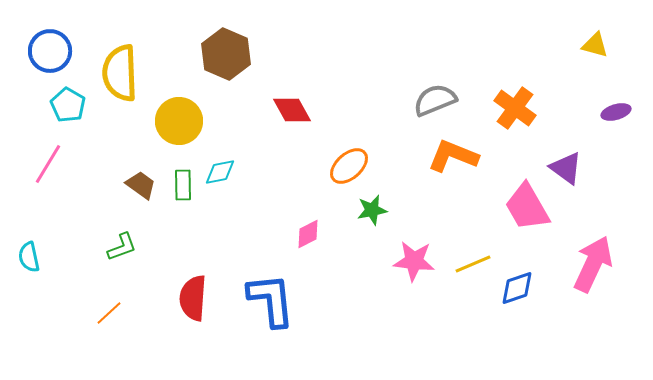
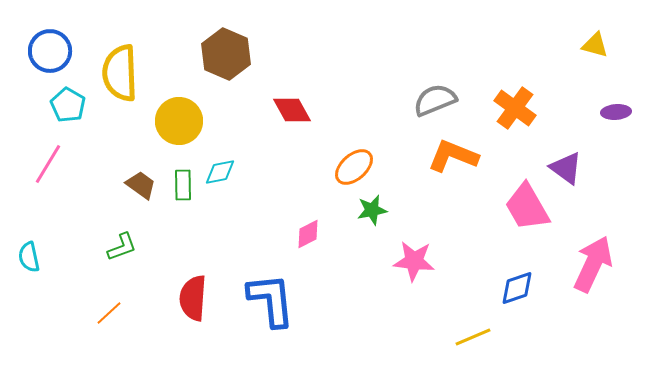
purple ellipse: rotated 12 degrees clockwise
orange ellipse: moved 5 px right, 1 px down
yellow line: moved 73 px down
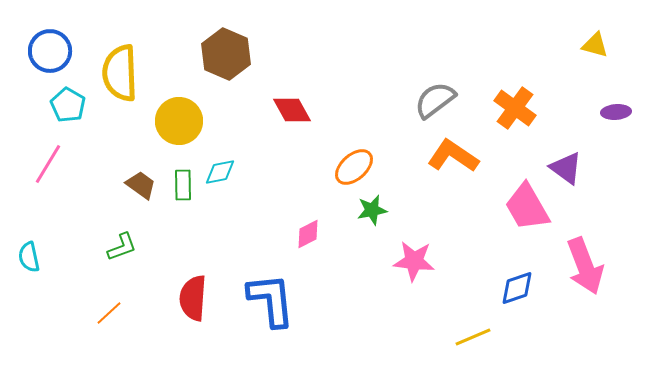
gray semicircle: rotated 15 degrees counterclockwise
orange L-shape: rotated 12 degrees clockwise
pink arrow: moved 8 px left, 2 px down; rotated 134 degrees clockwise
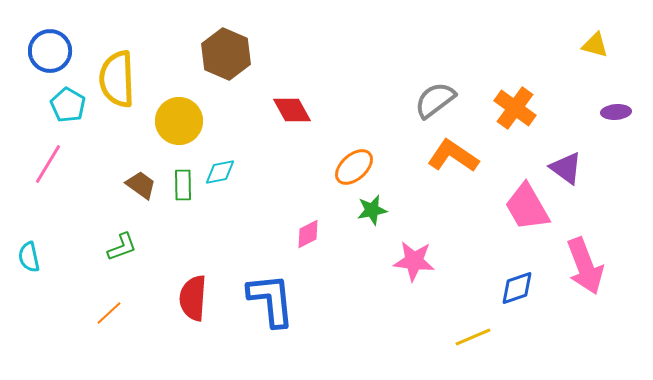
yellow semicircle: moved 3 px left, 6 px down
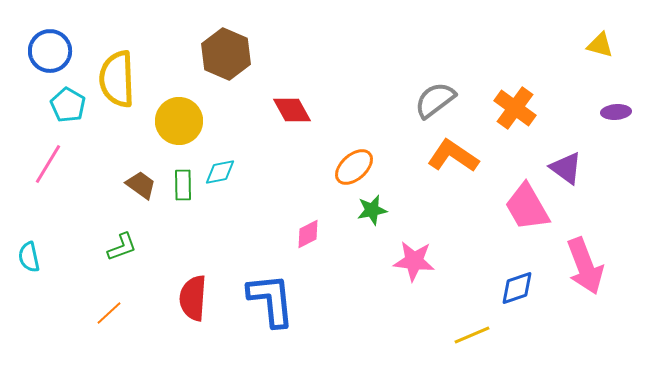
yellow triangle: moved 5 px right
yellow line: moved 1 px left, 2 px up
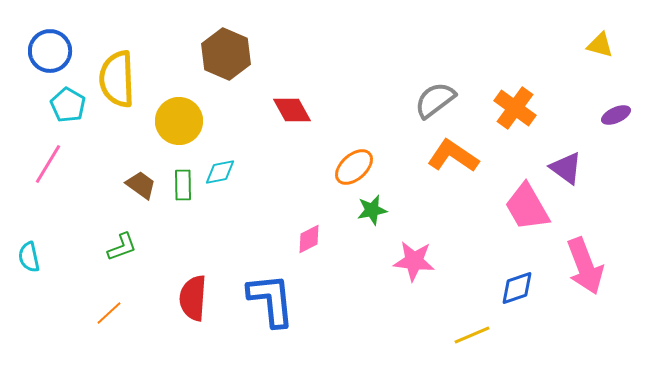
purple ellipse: moved 3 px down; rotated 20 degrees counterclockwise
pink diamond: moved 1 px right, 5 px down
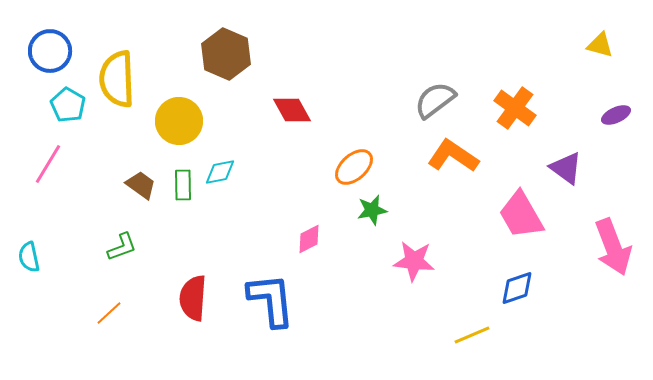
pink trapezoid: moved 6 px left, 8 px down
pink arrow: moved 28 px right, 19 px up
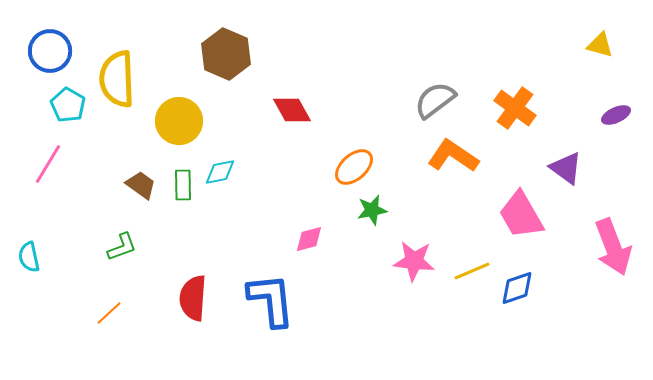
pink diamond: rotated 12 degrees clockwise
yellow line: moved 64 px up
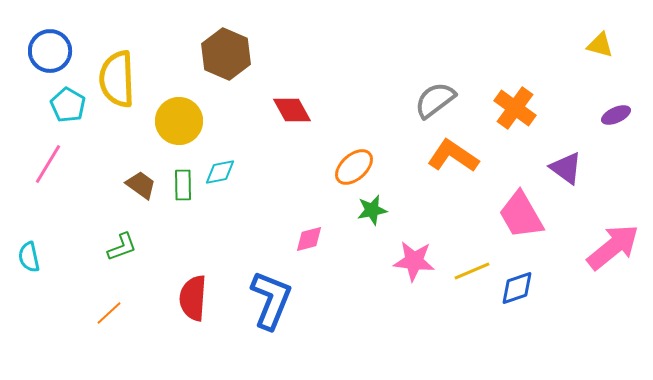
pink arrow: rotated 108 degrees counterclockwise
blue L-shape: rotated 28 degrees clockwise
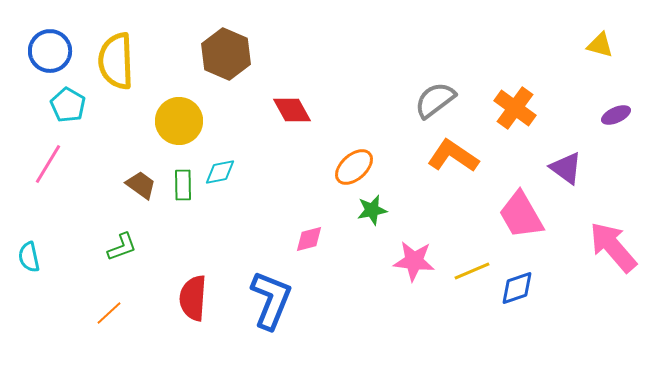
yellow semicircle: moved 1 px left, 18 px up
pink arrow: rotated 92 degrees counterclockwise
